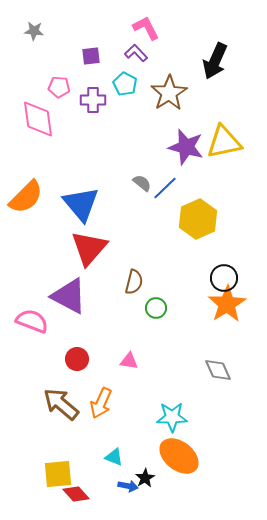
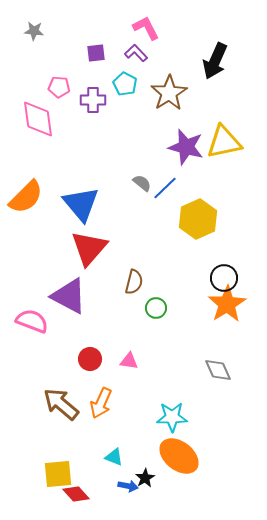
purple square: moved 5 px right, 3 px up
red circle: moved 13 px right
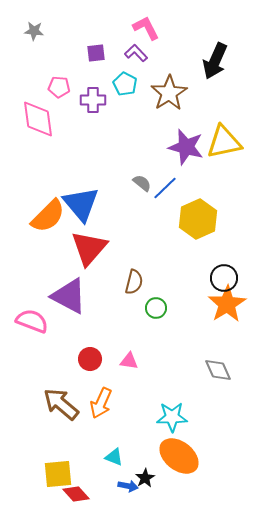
orange semicircle: moved 22 px right, 19 px down
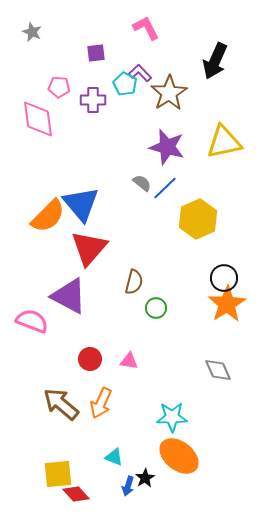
gray star: moved 2 px left, 1 px down; rotated 18 degrees clockwise
purple L-shape: moved 4 px right, 20 px down
purple star: moved 19 px left
blue arrow: rotated 96 degrees clockwise
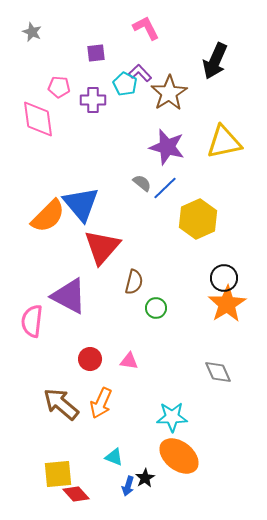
red triangle: moved 13 px right, 1 px up
pink semicircle: rotated 104 degrees counterclockwise
gray diamond: moved 2 px down
